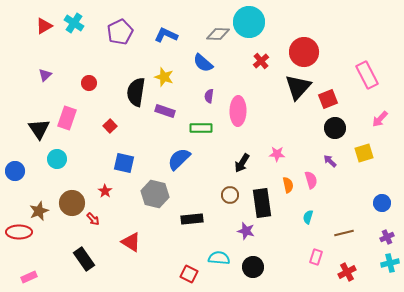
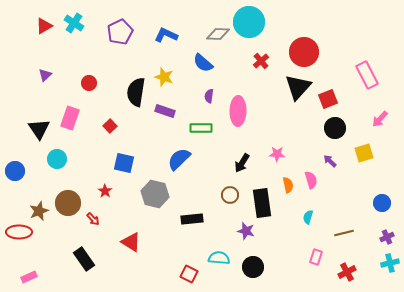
pink rectangle at (67, 118): moved 3 px right
brown circle at (72, 203): moved 4 px left
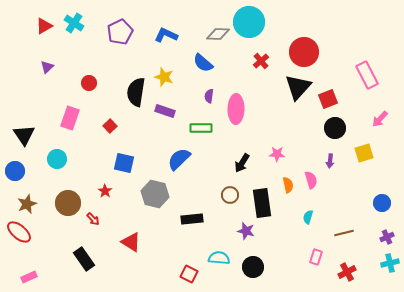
purple triangle at (45, 75): moved 2 px right, 8 px up
pink ellipse at (238, 111): moved 2 px left, 2 px up
black triangle at (39, 129): moved 15 px left, 6 px down
purple arrow at (330, 161): rotated 128 degrees counterclockwise
brown star at (39, 211): moved 12 px left, 7 px up
red ellipse at (19, 232): rotated 40 degrees clockwise
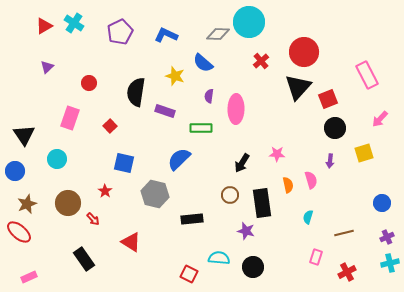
yellow star at (164, 77): moved 11 px right, 1 px up
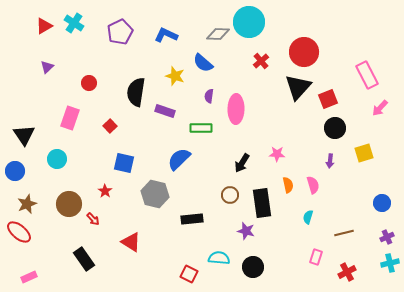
pink arrow at (380, 119): moved 11 px up
pink semicircle at (311, 180): moved 2 px right, 5 px down
brown circle at (68, 203): moved 1 px right, 1 px down
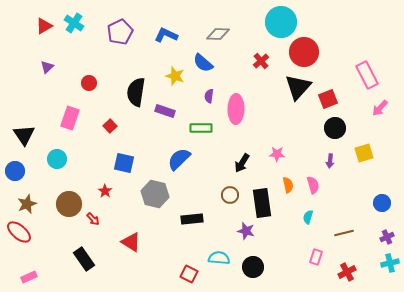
cyan circle at (249, 22): moved 32 px right
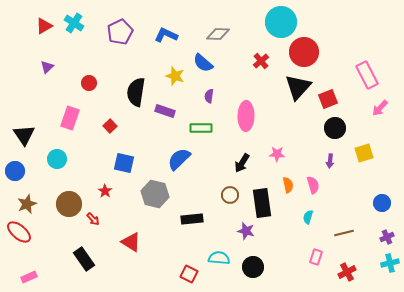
pink ellipse at (236, 109): moved 10 px right, 7 px down
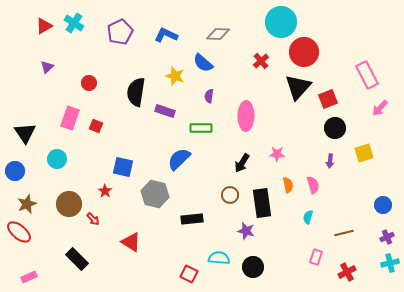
red square at (110, 126): moved 14 px left; rotated 24 degrees counterclockwise
black triangle at (24, 135): moved 1 px right, 2 px up
blue square at (124, 163): moved 1 px left, 4 px down
blue circle at (382, 203): moved 1 px right, 2 px down
black rectangle at (84, 259): moved 7 px left; rotated 10 degrees counterclockwise
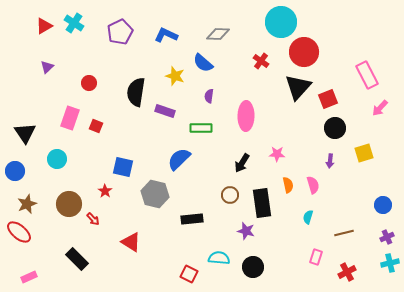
red cross at (261, 61): rotated 14 degrees counterclockwise
